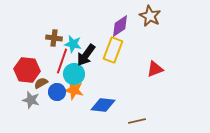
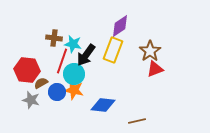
brown star: moved 35 px down; rotated 10 degrees clockwise
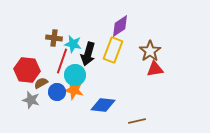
black arrow: moved 2 px right, 1 px up; rotated 20 degrees counterclockwise
red triangle: rotated 12 degrees clockwise
cyan circle: moved 1 px right, 1 px down
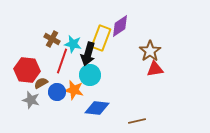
brown cross: moved 2 px left, 1 px down; rotated 21 degrees clockwise
yellow rectangle: moved 12 px left, 12 px up
cyan circle: moved 15 px right
blue diamond: moved 6 px left, 3 px down
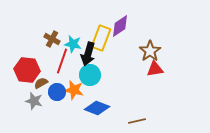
gray star: moved 3 px right, 1 px down
blue diamond: rotated 15 degrees clockwise
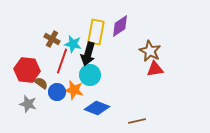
yellow rectangle: moved 5 px left, 6 px up; rotated 10 degrees counterclockwise
brown star: rotated 10 degrees counterclockwise
brown semicircle: rotated 64 degrees clockwise
gray star: moved 6 px left, 3 px down
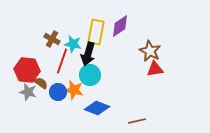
blue circle: moved 1 px right
gray star: moved 12 px up
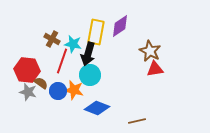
blue circle: moved 1 px up
